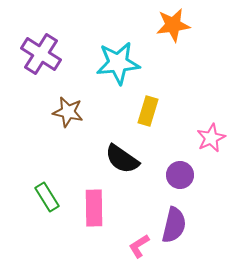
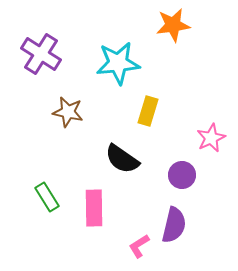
purple circle: moved 2 px right
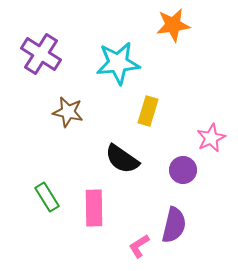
purple circle: moved 1 px right, 5 px up
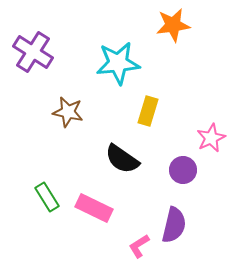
purple cross: moved 8 px left, 2 px up
pink rectangle: rotated 63 degrees counterclockwise
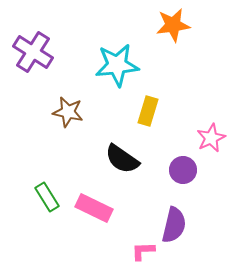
cyan star: moved 1 px left, 2 px down
pink L-shape: moved 4 px right, 5 px down; rotated 30 degrees clockwise
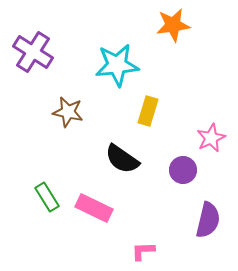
purple semicircle: moved 34 px right, 5 px up
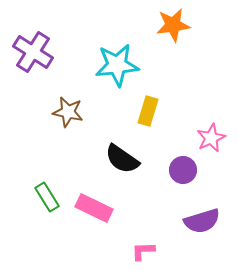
purple semicircle: moved 6 px left, 1 px down; rotated 60 degrees clockwise
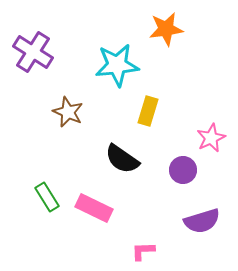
orange star: moved 7 px left, 4 px down
brown star: rotated 12 degrees clockwise
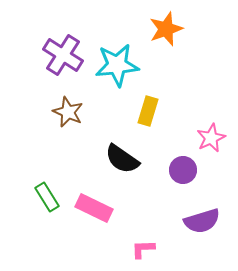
orange star: rotated 12 degrees counterclockwise
purple cross: moved 30 px right, 3 px down
pink L-shape: moved 2 px up
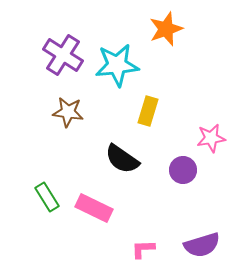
brown star: rotated 16 degrees counterclockwise
pink star: rotated 16 degrees clockwise
purple semicircle: moved 24 px down
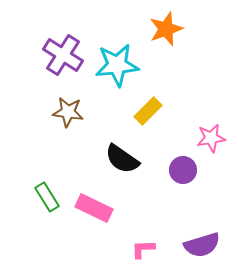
yellow rectangle: rotated 28 degrees clockwise
